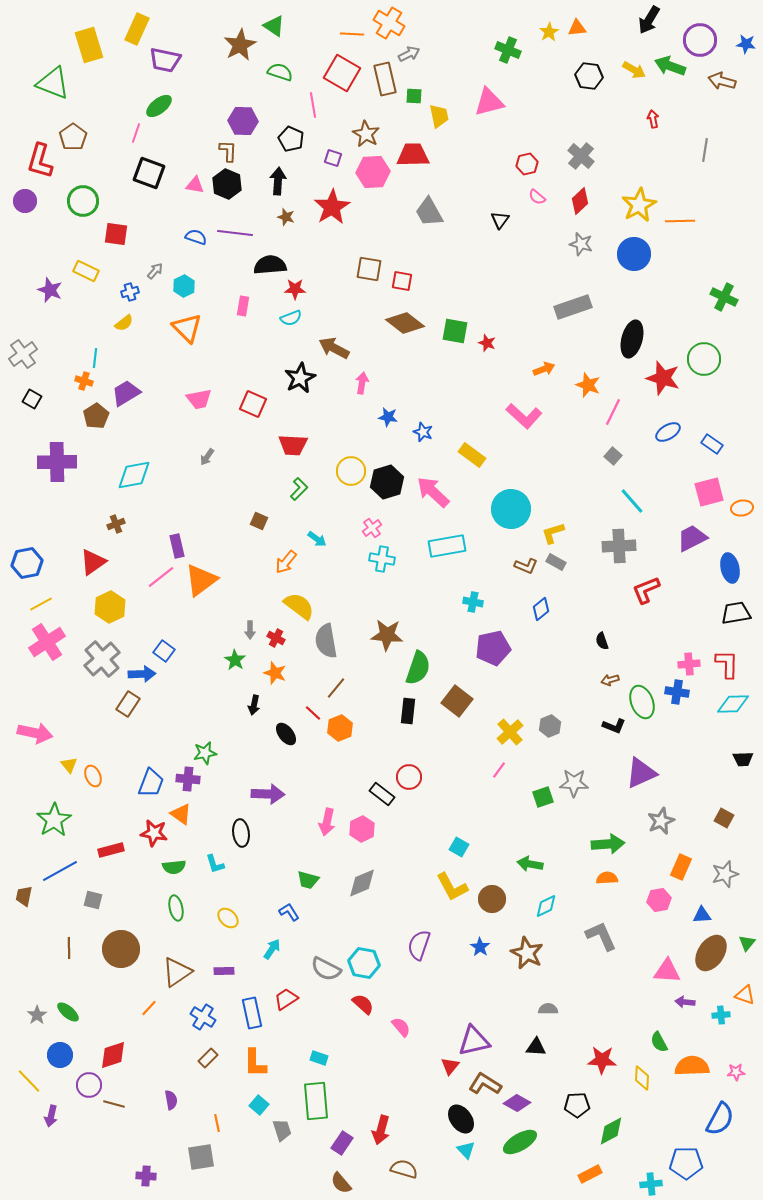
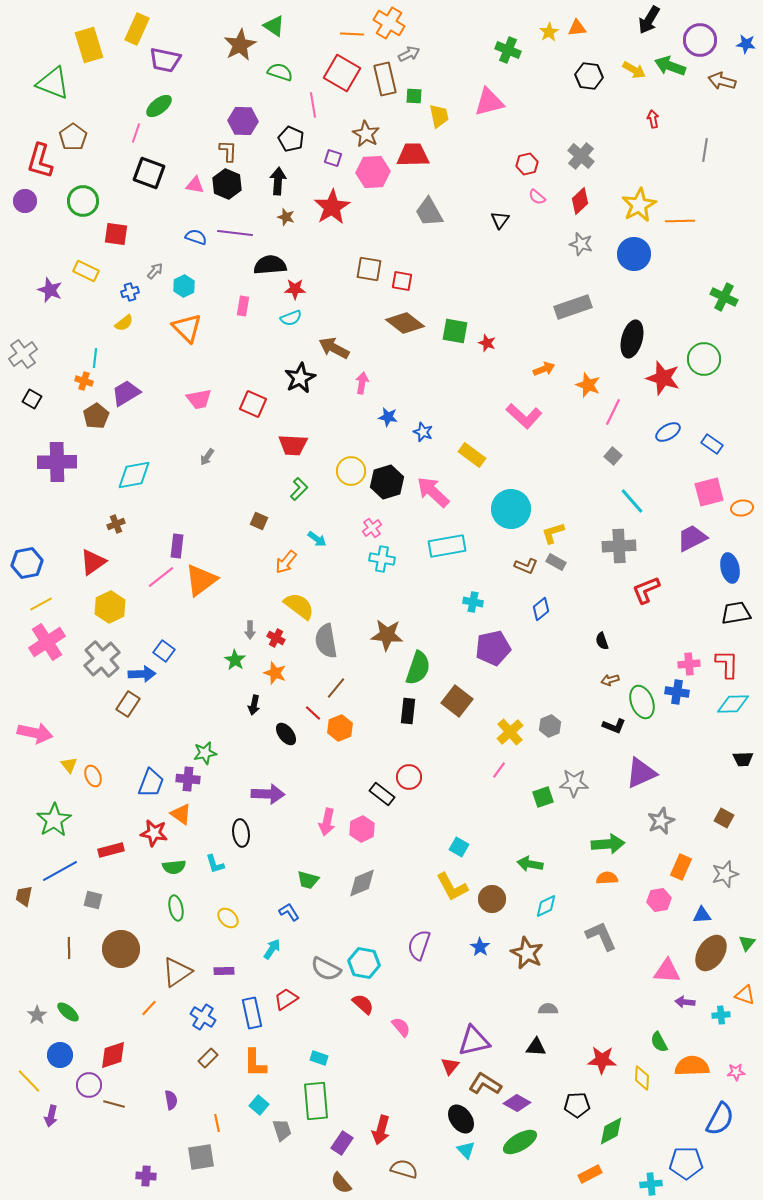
purple rectangle at (177, 546): rotated 20 degrees clockwise
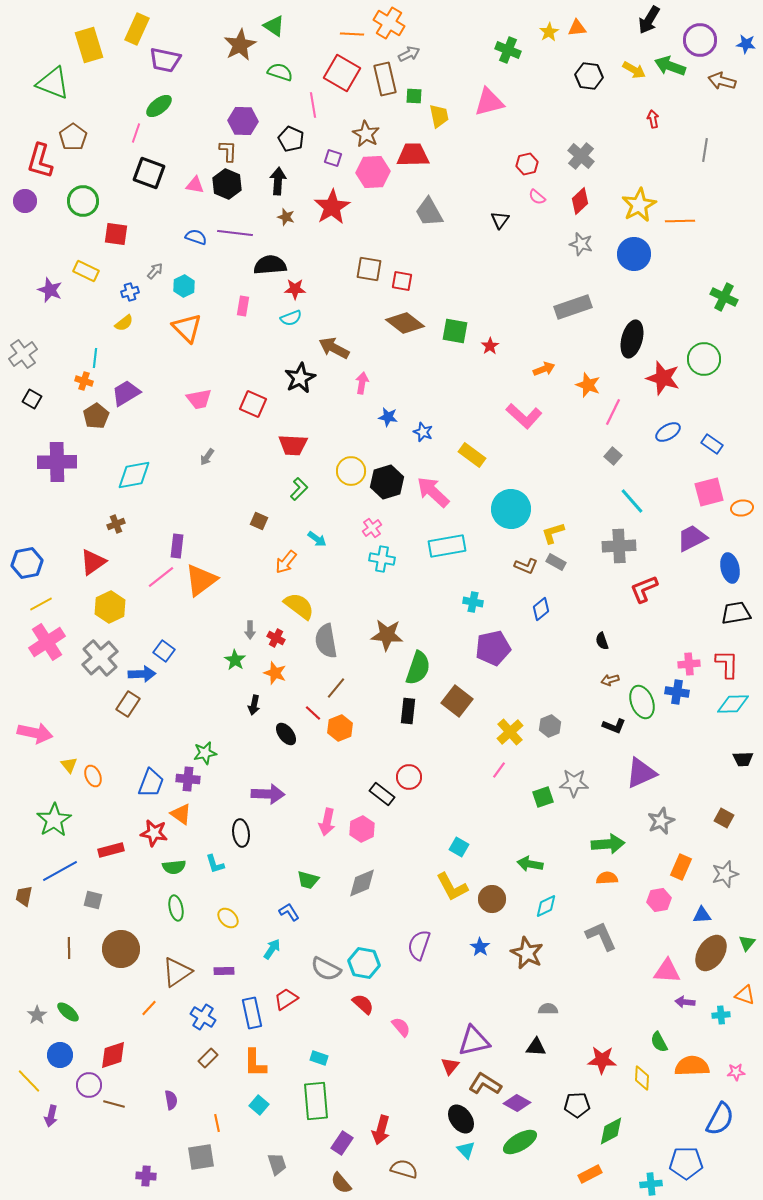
red star at (487, 343): moved 3 px right, 3 px down; rotated 18 degrees clockwise
red L-shape at (646, 590): moved 2 px left, 1 px up
gray cross at (102, 659): moved 2 px left, 1 px up
gray trapezoid at (282, 1130): moved 5 px left, 34 px down
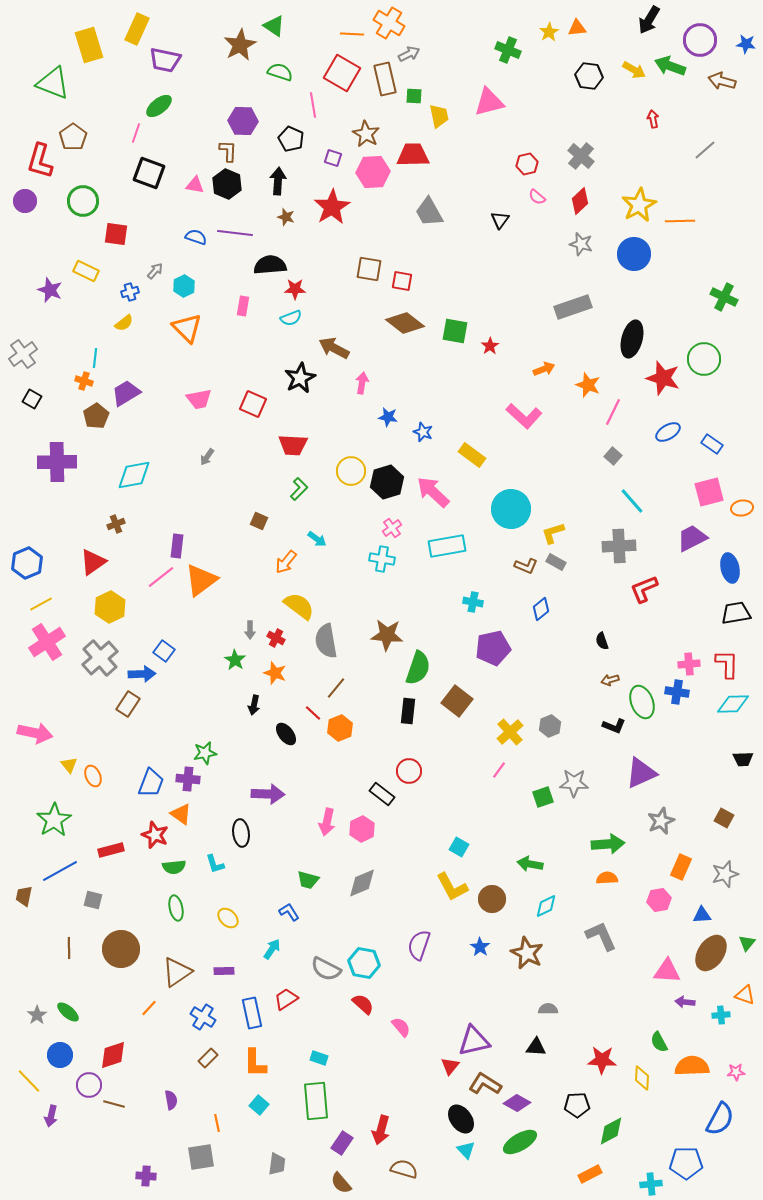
gray line at (705, 150): rotated 40 degrees clockwise
pink cross at (372, 528): moved 20 px right
blue hexagon at (27, 563): rotated 12 degrees counterclockwise
red circle at (409, 777): moved 6 px up
red star at (154, 833): moved 1 px right, 2 px down; rotated 12 degrees clockwise
gray trapezoid at (277, 1164): rotated 25 degrees clockwise
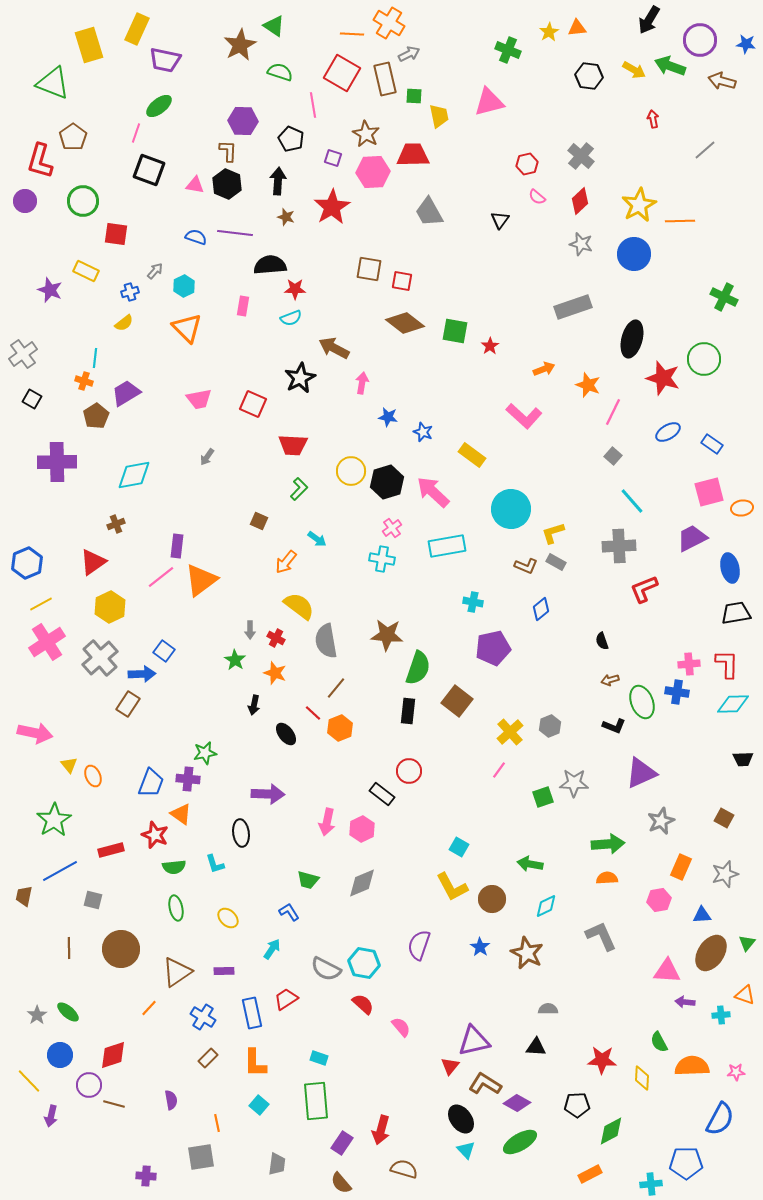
black square at (149, 173): moved 3 px up
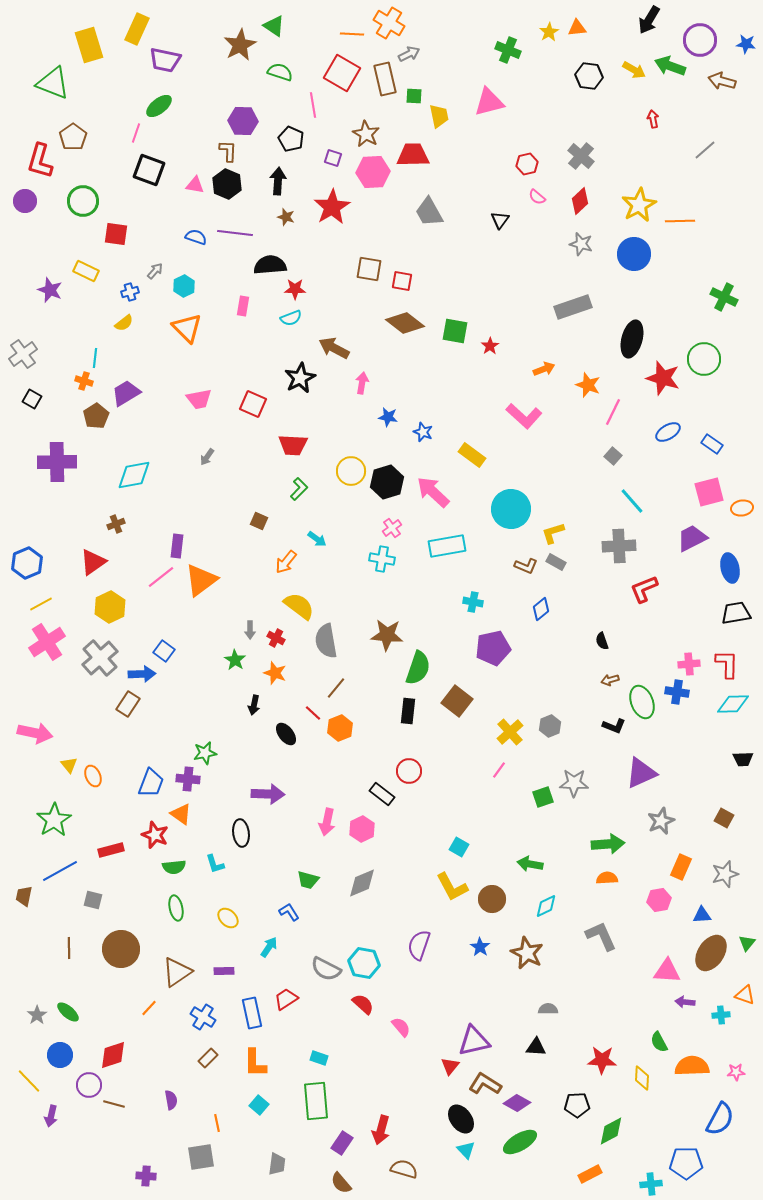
cyan arrow at (272, 949): moved 3 px left, 2 px up
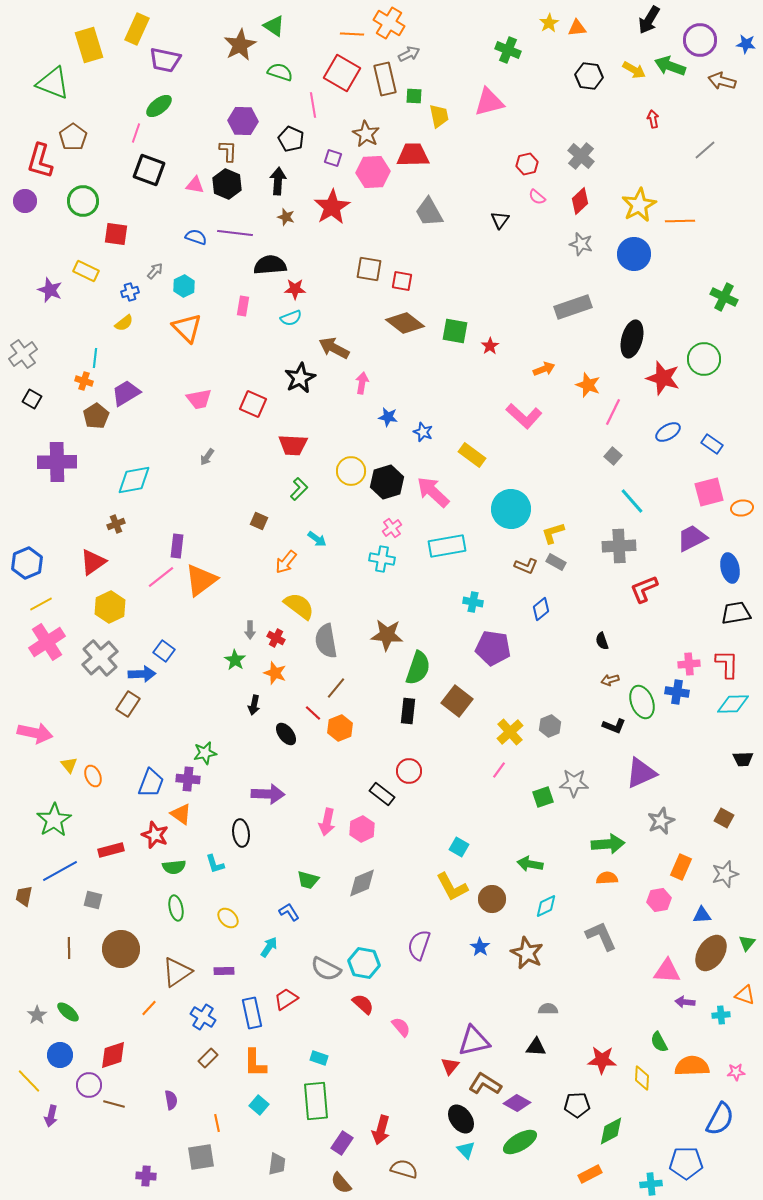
yellow star at (549, 32): moved 9 px up
cyan diamond at (134, 475): moved 5 px down
purple pentagon at (493, 648): rotated 20 degrees clockwise
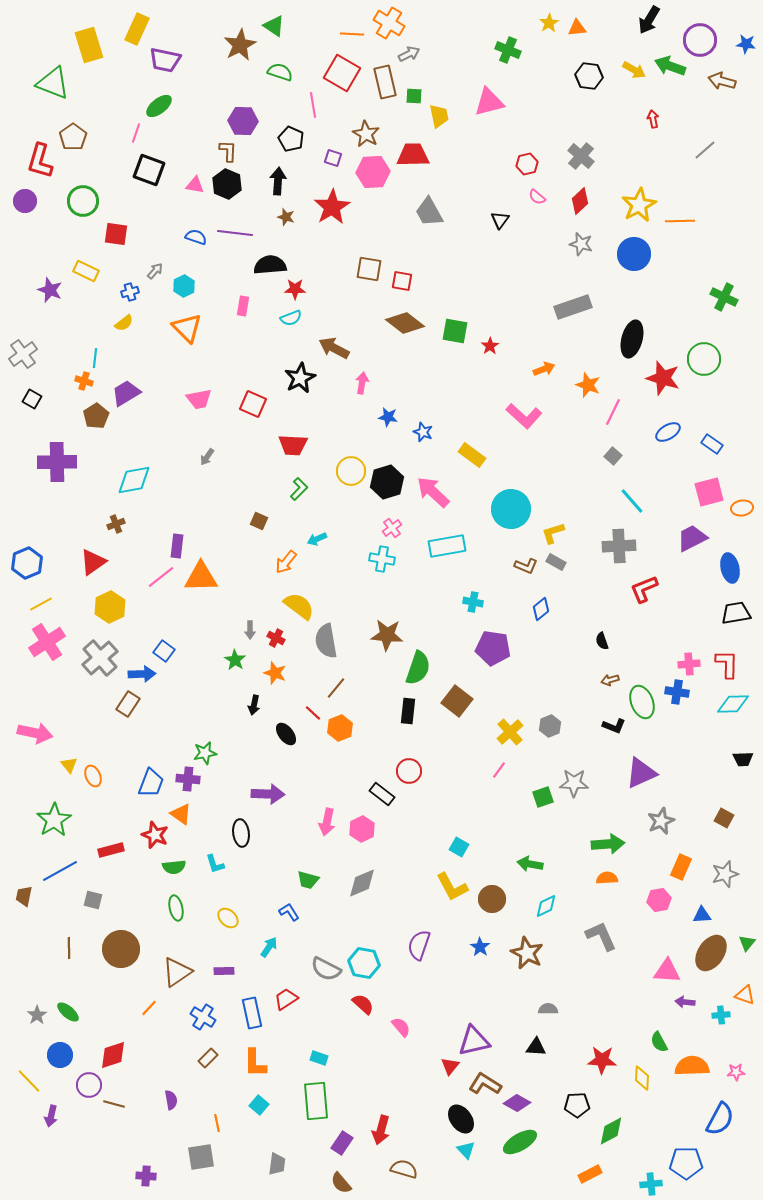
brown rectangle at (385, 79): moved 3 px down
cyan arrow at (317, 539): rotated 120 degrees clockwise
orange triangle at (201, 580): moved 3 px up; rotated 36 degrees clockwise
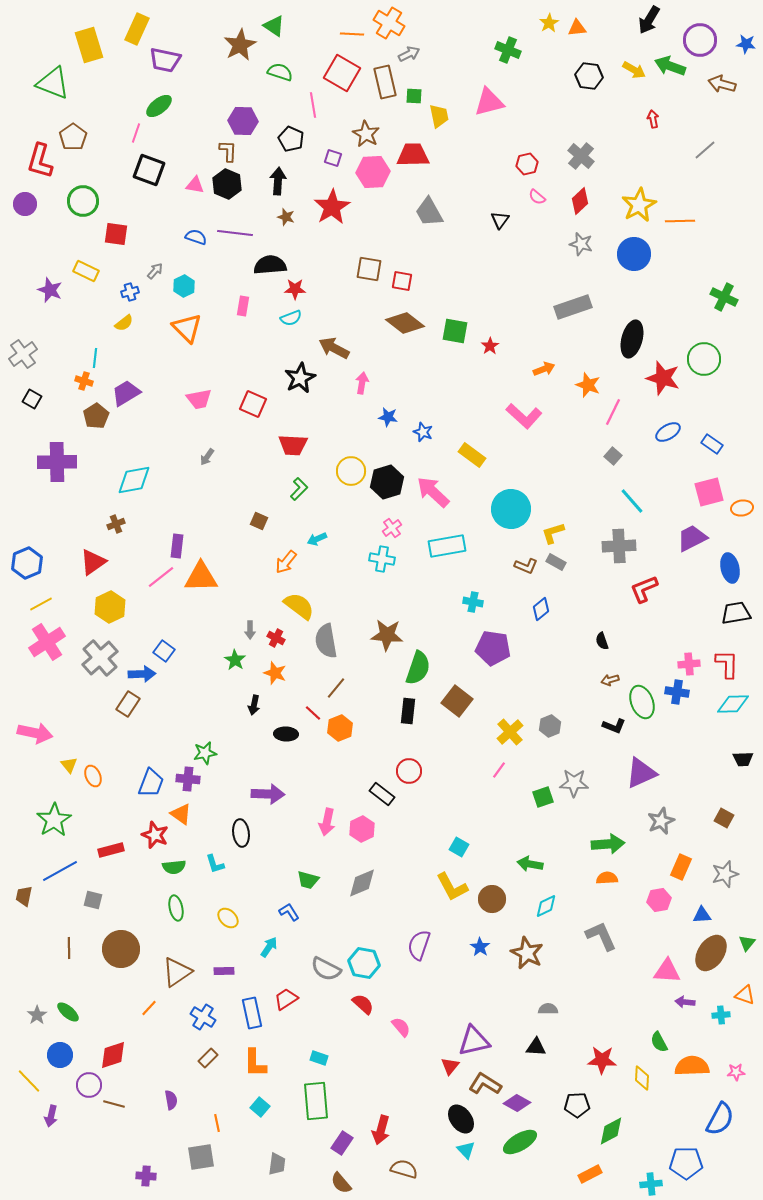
brown arrow at (722, 81): moved 3 px down
purple circle at (25, 201): moved 3 px down
black ellipse at (286, 734): rotated 50 degrees counterclockwise
cyan square at (259, 1105): moved 1 px right, 2 px down
